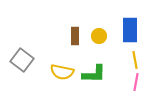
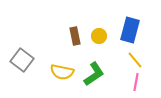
blue rectangle: rotated 15 degrees clockwise
brown rectangle: rotated 12 degrees counterclockwise
yellow line: rotated 30 degrees counterclockwise
green L-shape: rotated 35 degrees counterclockwise
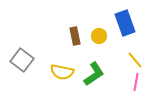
blue rectangle: moved 5 px left, 7 px up; rotated 35 degrees counterclockwise
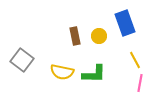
yellow line: rotated 12 degrees clockwise
green L-shape: rotated 35 degrees clockwise
pink line: moved 4 px right, 1 px down
